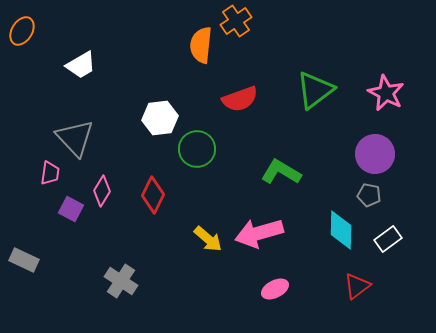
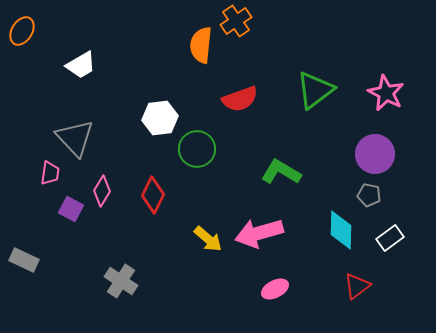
white rectangle: moved 2 px right, 1 px up
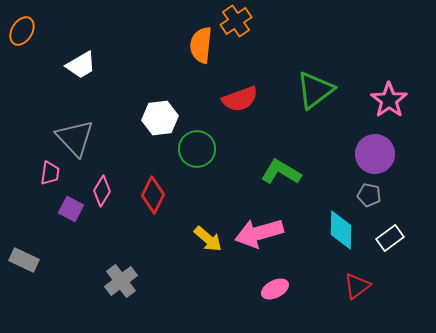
pink star: moved 3 px right, 7 px down; rotated 9 degrees clockwise
gray cross: rotated 20 degrees clockwise
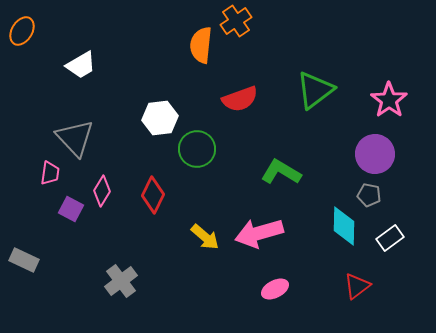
cyan diamond: moved 3 px right, 4 px up
yellow arrow: moved 3 px left, 2 px up
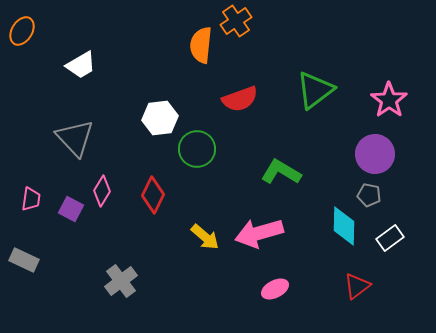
pink trapezoid: moved 19 px left, 26 px down
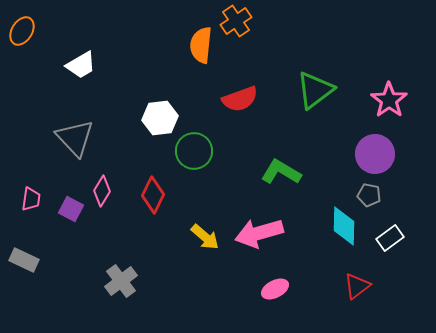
green circle: moved 3 px left, 2 px down
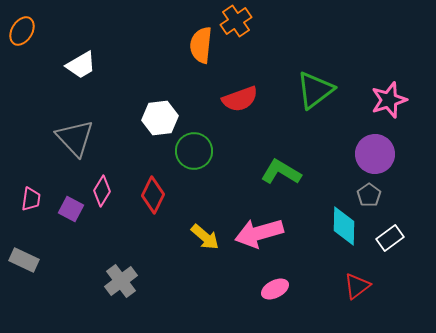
pink star: rotated 18 degrees clockwise
gray pentagon: rotated 25 degrees clockwise
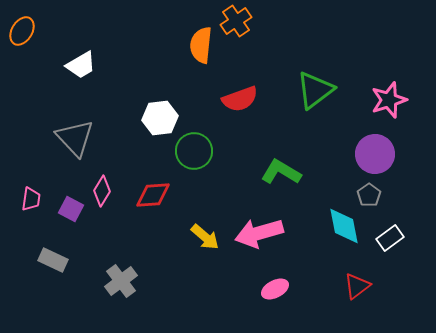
red diamond: rotated 60 degrees clockwise
cyan diamond: rotated 12 degrees counterclockwise
gray rectangle: moved 29 px right
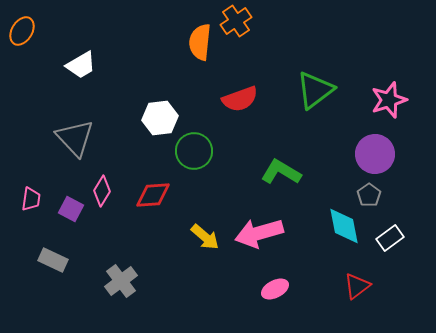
orange semicircle: moved 1 px left, 3 px up
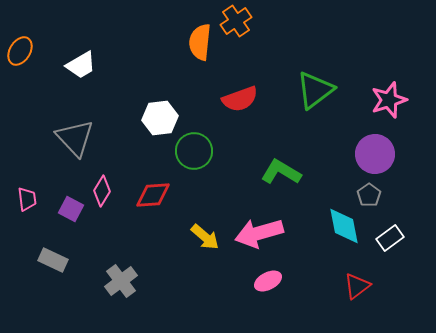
orange ellipse: moved 2 px left, 20 px down
pink trapezoid: moved 4 px left; rotated 15 degrees counterclockwise
pink ellipse: moved 7 px left, 8 px up
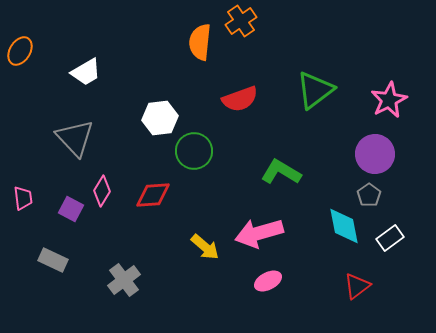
orange cross: moved 5 px right
white trapezoid: moved 5 px right, 7 px down
pink star: rotated 9 degrees counterclockwise
pink trapezoid: moved 4 px left, 1 px up
yellow arrow: moved 10 px down
gray cross: moved 3 px right, 1 px up
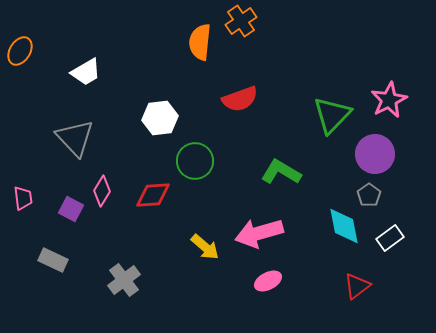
green triangle: moved 17 px right, 25 px down; rotated 9 degrees counterclockwise
green circle: moved 1 px right, 10 px down
